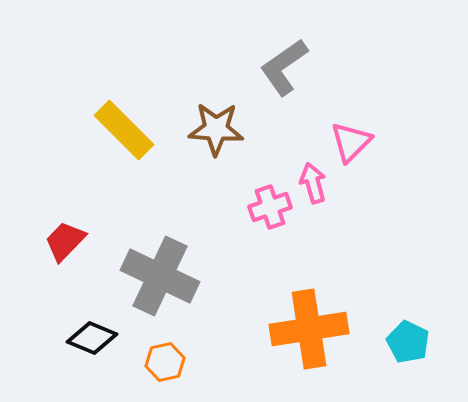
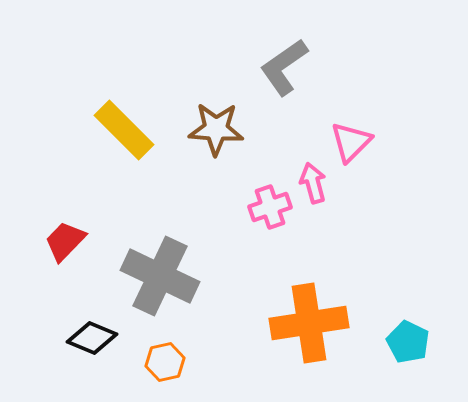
orange cross: moved 6 px up
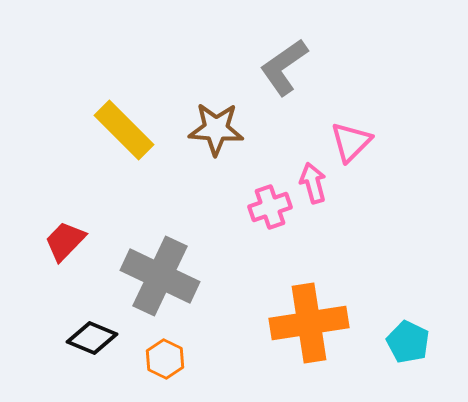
orange hexagon: moved 3 px up; rotated 21 degrees counterclockwise
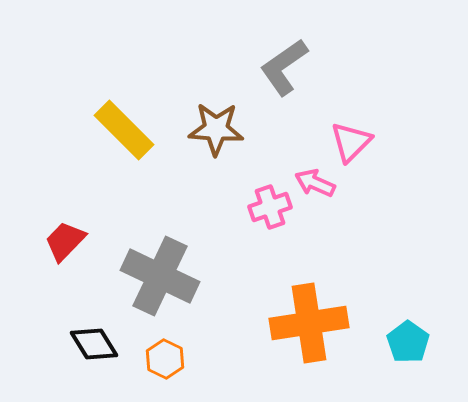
pink arrow: moved 2 px right; rotated 51 degrees counterclockwise
black diamond: moved 2 px right, 6 px down; rotated 36 degrees clockwise
cyan pentagon: rotated 9 degrees clockwise
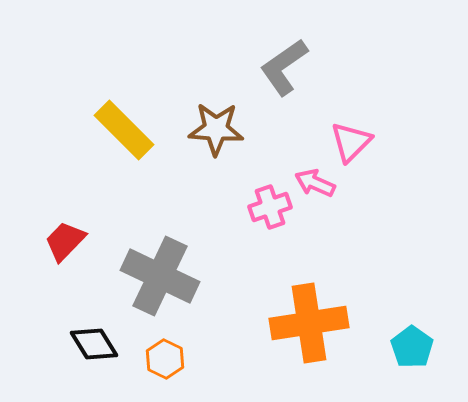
cyan pentagon: moved 4 px right, 5 px down
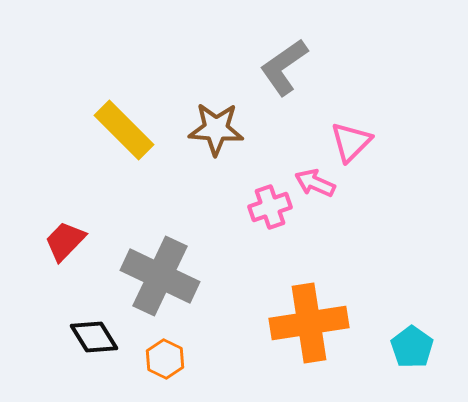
black diamond: moved 7 px up
